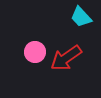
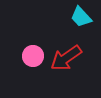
pink circle: moved 2 px left, 4 px down
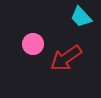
pink circle: moved 12 px up
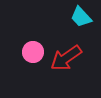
pink circle: moved 8 px down
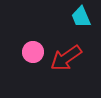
cyan trapezoid: rotated 20 degrees clockwise
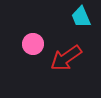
pink circle: moved 8 px up
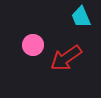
pink circle: moved 1 px down
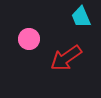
pink circle: moved 4 px left, 6 px up
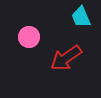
pink circle: moved 2 px up
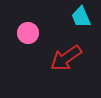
pink circle: moved 1 px left, 4 px up
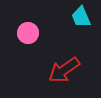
red arrow: moved 2 px left, 12 px down
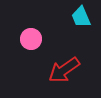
pink circle: moved 3 px right, 6 px down
